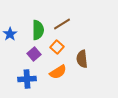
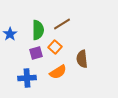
orange square: moved 2 px left
purple square: moved 2 px right, 1 px up; rotated 24 degrees clockwise
blue cross: moved 1 px up
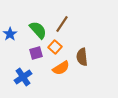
brown line: rotated 24 degrees counterclockwise
green semicircle: rotated 42 degrees counterclockwise
brown semicircle: moved 2 px up
orange semicircle: moved 3 px right, 4 px up
blue cross: moved 4 px left, 1 px up; rotated 30 degrees counterclockwise
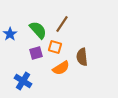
orange square: rotated 24 degrees counterclockwise
blue cross: moved 4 px down; rotated 24 degrees counterclockwise
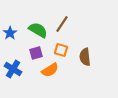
green semicircle: rotated 18 degrees counterclockwise
blue star: moved 1 px up
orange square: moved 6 px right, 3 px down
brown semicircle: moved 3 px right
orange semicircle: moved 11 px left, 2 px down
blue cross: moved 10 px left, 12 px up
